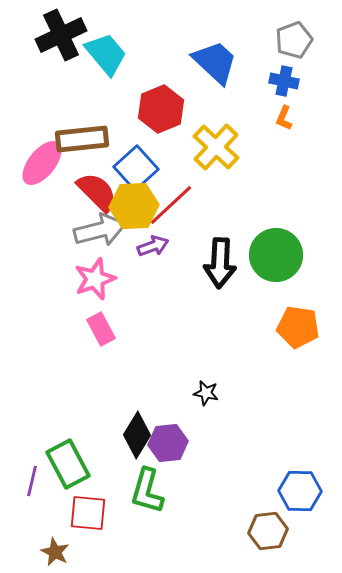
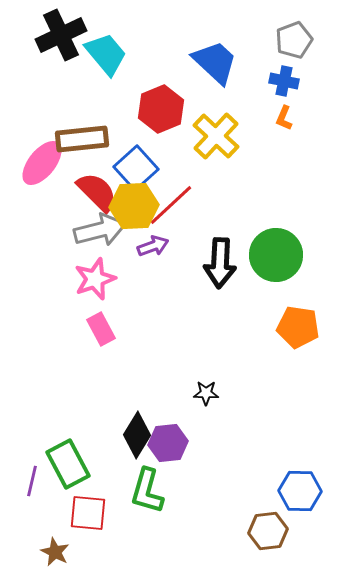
yellow cross: moved 11 px up
black star: rotated 10 degrees counterclockwise
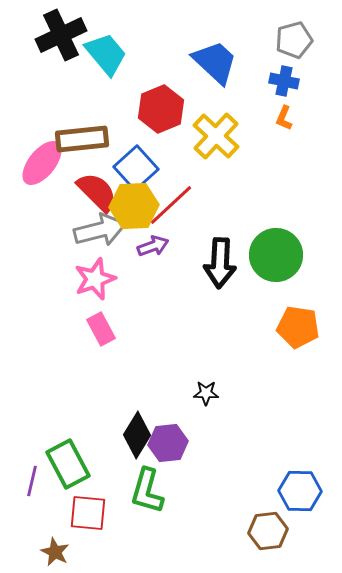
gray pentagon: rotated 6 degrees clockwise
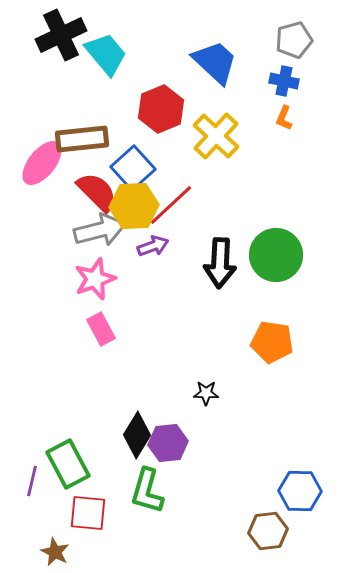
blue square: moved 3 px left
orange pentagon: moved 26 px left, 15 px down
